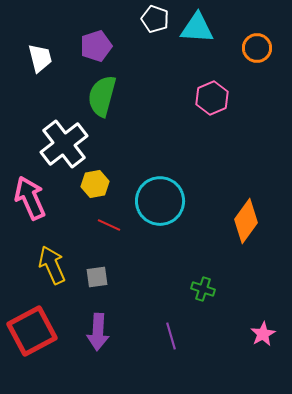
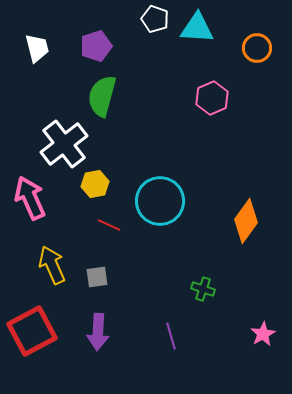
white trapezoid: moved 3 px left, 10 px up
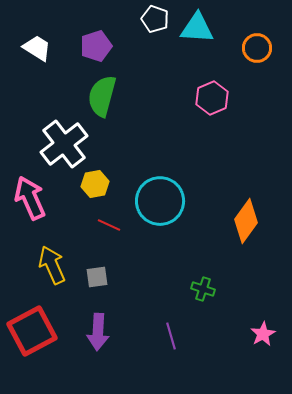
white trapezoid: rotated 44 degrees counterclockwise
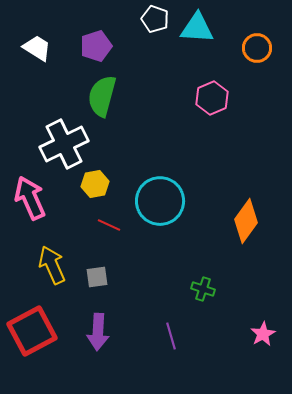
white cross: rotated 12 degrees clockwise
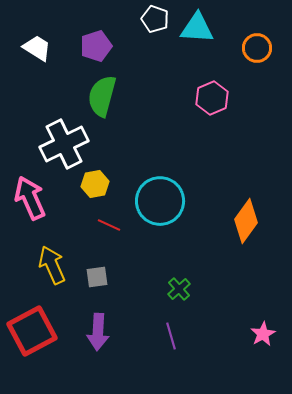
green cross: moved 24 px left; rotated 30 degrees clockwise
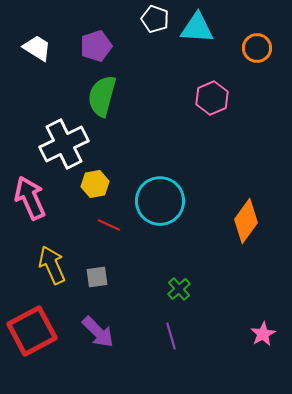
purple arrow: rotated 48 degrees counterclockwise
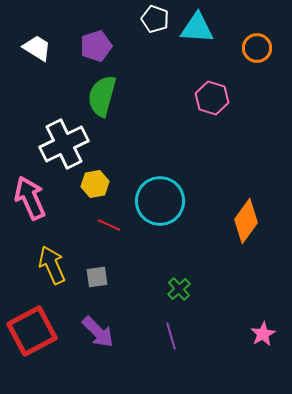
pink hexagon: rotated 20 degrees counterclockwise
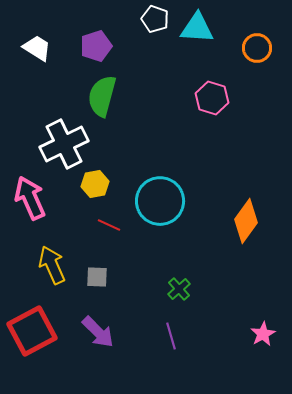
gray square: rotated 10 degrees clockwise
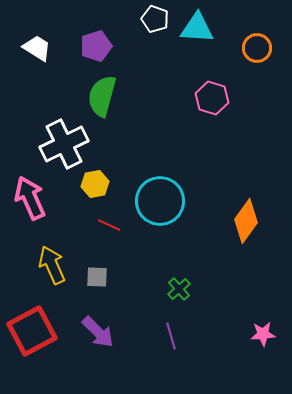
pink star: rotated 25 degrees clockwise
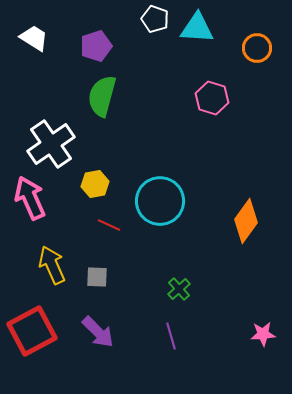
white trapezoid: moved 3 px left, 10 px up
white cross: moved 13 px left; rotated 9 degrees counterclockwise
